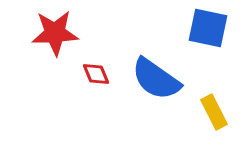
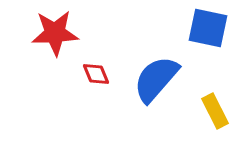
blue semicircle: rotated 96 degrees clockwise
yellow rectangle: moved 1 px right, 1 px up
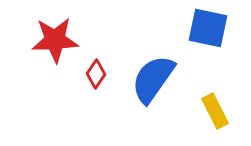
red star: moved 7 px down
red diamond: rotated 56 degrees clockwise
blue semicircle: moved 3 px left; rotated 6 degrees counterclockwise
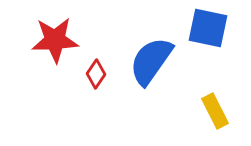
blue semicircle: moved 2 px left, 18 px up
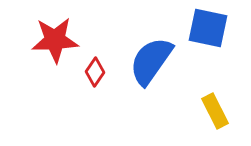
red diamond: moved 1 px left, 2 px up
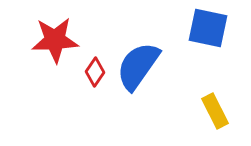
blue semicircle: moved 13 px left, 5 px down
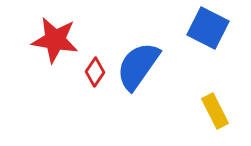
blue square: rotated 15 degrees clockwise
red star: rotated 12 degrees clockwise
